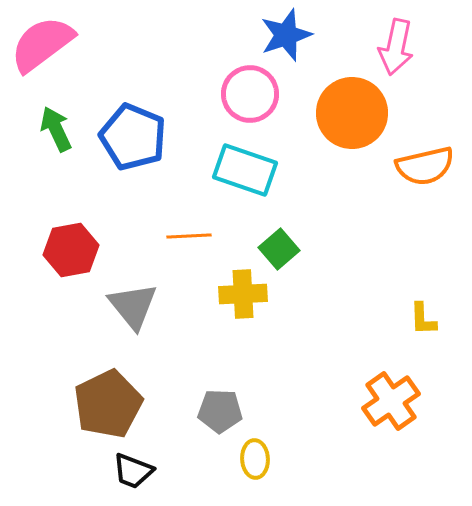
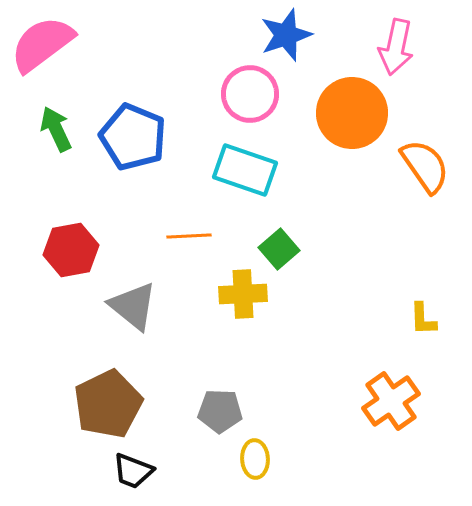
orange semicircle: rotated 112 degrees counterclockwise
gray triangle: rotated 12 degrees counterclockwise
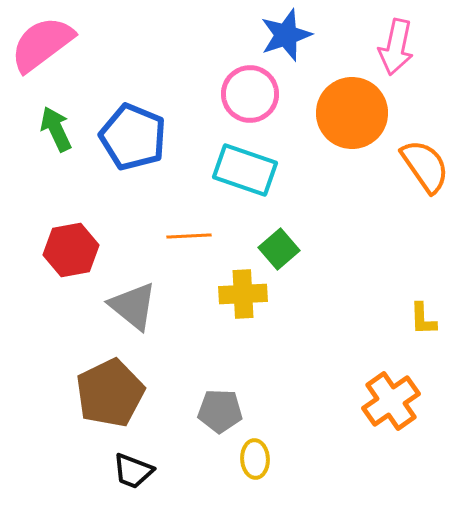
brown pentagon: moved 2 px right, 11 px up
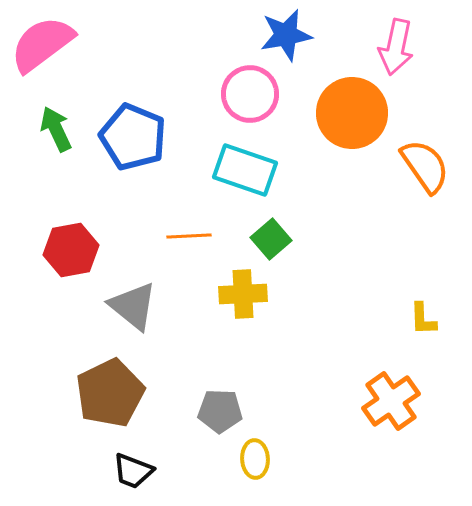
blue star: rotated 8 degrees clockwise
green square: moved 8 px left, 10 px up
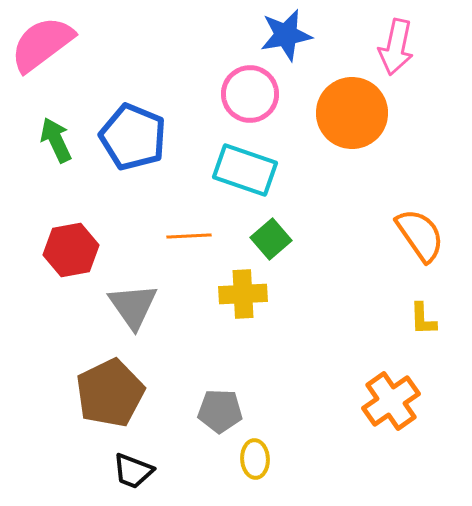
green arrow: moved 11 px down
orange semicircle: moved 5 px left, 69 px down
gray triangle: rotated 16 degrees clockwise
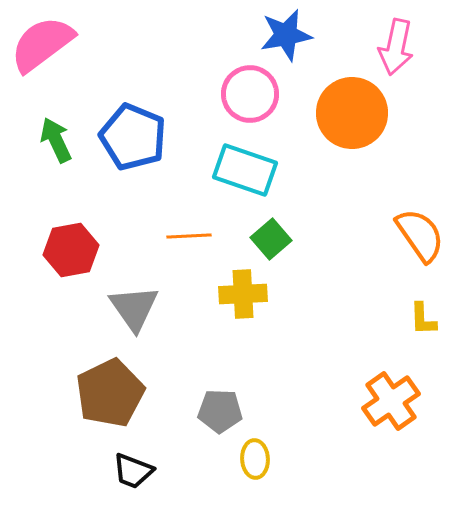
gray triangle: moved 1 px right, 2 px down
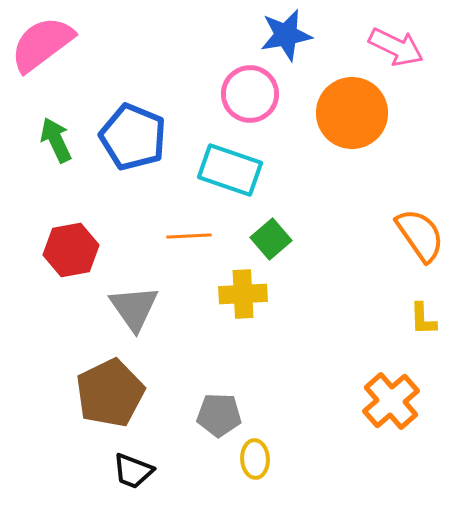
pink arrow: rotated 76 degrees counterclockwise
cyan rectangle: moved 15 px left
orange cross: rotated 6 degrees counterclockwise
gray pentagon: moved 1 px left, 4 px down
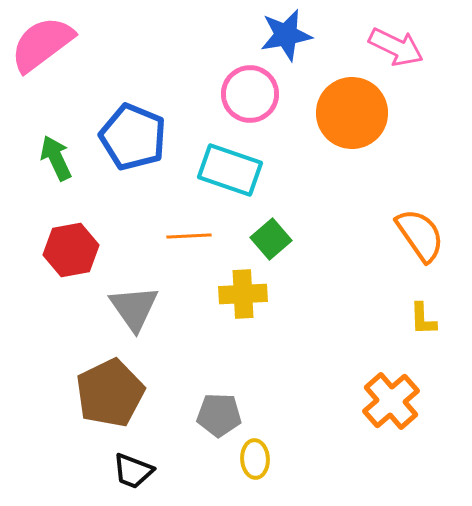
green arrow: moved 18 px down
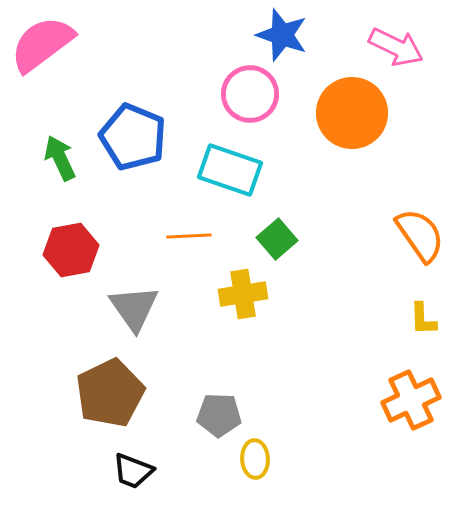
blue star: moved 4 px left; rotated 30 degrees clockwise
green arrow: moved 4 px right
green square: moved 6 px right
yellow cross: rotated 6 degrees counterclockwise
orange cross: moved 20 px right, 1 px up; rotated 16 degrees clockwise
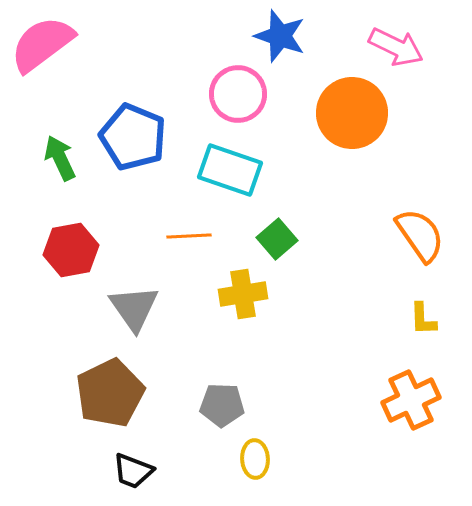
blue star: moved 2 px left, 1 px down
pink circle: moved 12 px left
gray pentagon: moved 3 px right, 10 px up
